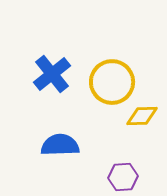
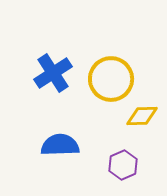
blue cross: moved 1 px right, 1 px up; rotated 6 degrees clockwise
yellow circle: moved 1 px left, 3 px up
purple hexagon: moved 12 px up; rotated 20 degrees counterclockwise
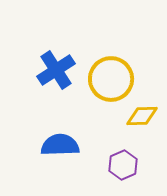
blue cross: moved 3 px right, 3 px up
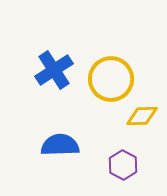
blue cross: moved 2 px left
purple hexagon: rotated 8 degrees counterclockwise
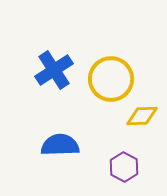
purple hexagon: moved 1 px right, 2 px down
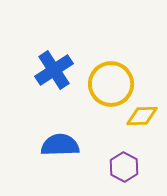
yellow circle: moved 5 px down
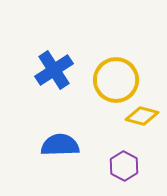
yellow circle: moved 5 px right, 4 px up
yellow diamond: rotated 16 degrees clockwise
purple hexagon: moved 1 px up
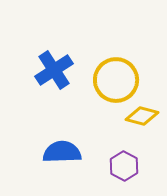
blue semicircle: moved 2 px right, 7 px down
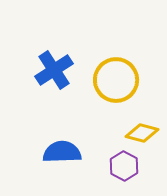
yellow diamond: moved 17 px down
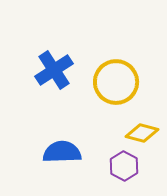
yellow circle: moved 2 px down
